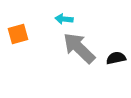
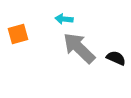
black semicircle: rotated 36 degrees clockwise
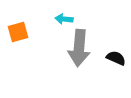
orange square: moved 2 px up
gray arrow: rotated 129 degrees counterclockwise
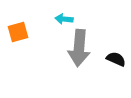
black semicircle: moved 1 px down
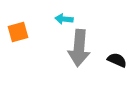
black semicircle: moved 1 px right, 1 px down
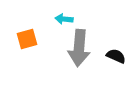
orange square: moved 9 px right, 7 px down
black semicircle: moved 1 px left, 4 px up
